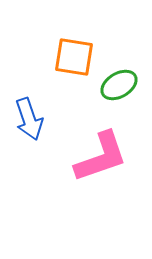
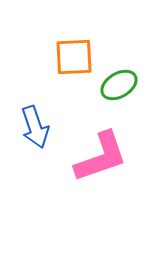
orange square: rotated 12 degrees counterclockwise
blue arrow: moved 6 px right, 8 px down
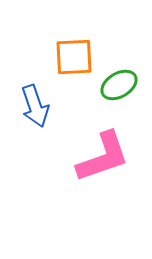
blue arrow: moved 21 px up
pink L-shape: moved 2 px right
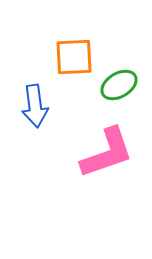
blue arrow: rotated 12 degrees clockwise
pink L-shape: moved 4 px right, 4 px up
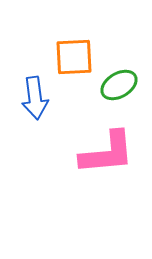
blue arrow: moved 8 px up
pink L-shape: rotated 14 degrees clockwise
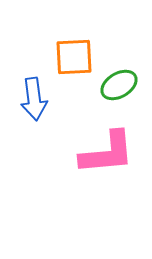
blue arrow: moved 1 px left, 1 px down
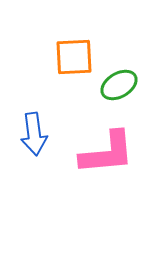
blue arrow: moved 35 px down
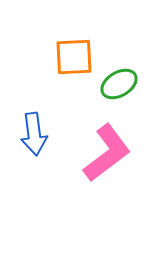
green ellipse: moved 1 px up
pink L-shape: rotated 32 degrees counterclockwise
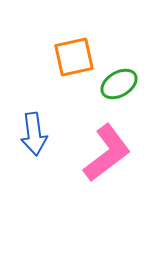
orange square: rotated 9 degrees counterclockwise
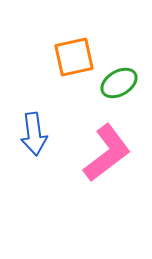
green ellipse: moved 1 px up
